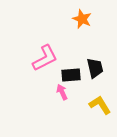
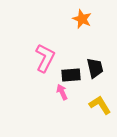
pink L-shape: rotated 36 degrees counterclockwise
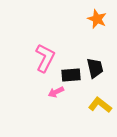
orange star: moved 15 px right
pink arrow: moved 6 px left; rotated 91 degrees counterclockwise
yellow L-shape: rotated 20 degrees counterclockwise
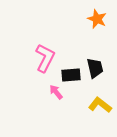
pink arrow: rotated 77 degrees clockwise
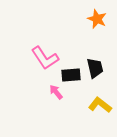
pink L-shape: rotated 120 degrees clockwise
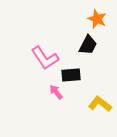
black trapezoid: moved 7 px left, 23 px up; rotated 40 degrees clockwise
yellow L-shape: moved 1 px up
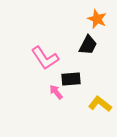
black rectangle: moved 4 px down
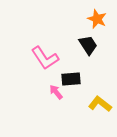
black trapezoid: rotated 60 degrees counterclockwise
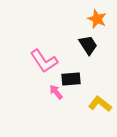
pink L-shape: moved 1 px left, 3 px down
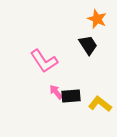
black rectangle: moved 17 px down
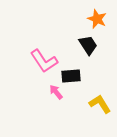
black rectangle: moved 20 px up
yellow L-shape: rotated 20 degrees clockwise
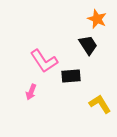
pink arrow: moved 25 px left; rotated 119 degrees counterclockwise
